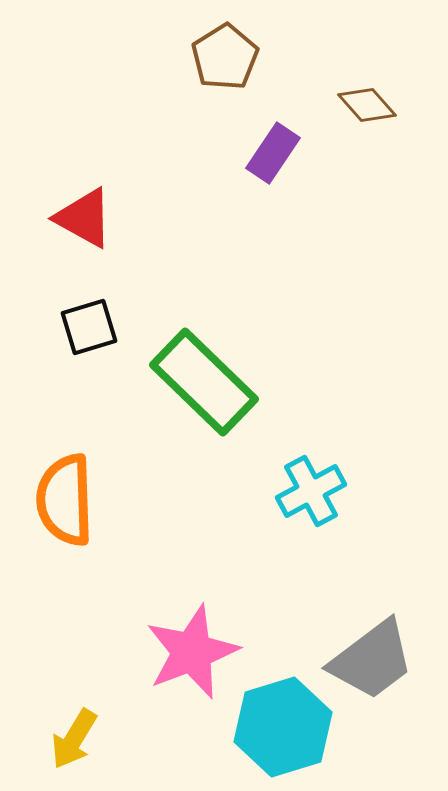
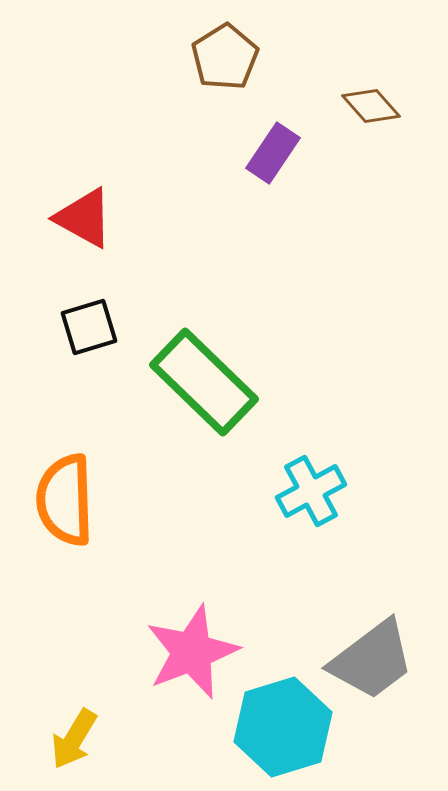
brown diamond: moved 4 px right, 1 px down
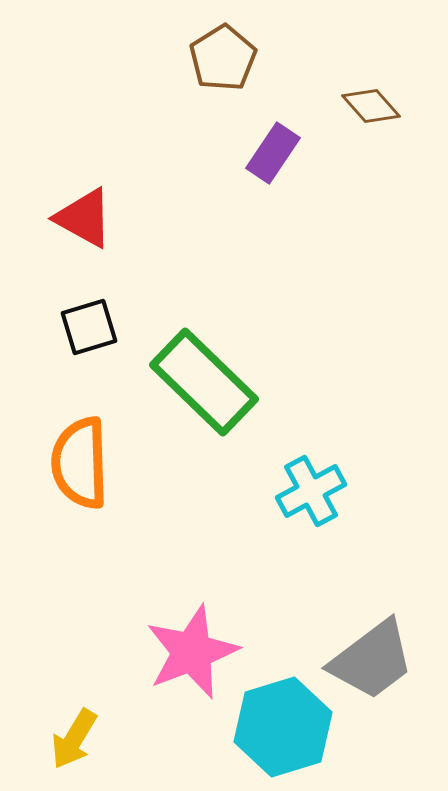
brown pentagon: moved 2 px left, 1 px down
orange semicircle: moved 15 px right, 37 px up
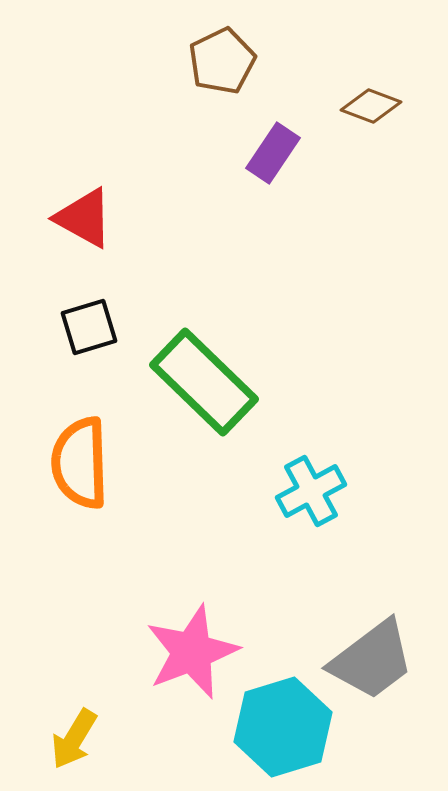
brown pentagon: moved 1 px left, 3 px down; rotated 6 degrees clockwise
brown diamond: rotated 28 degrees counterclockwise
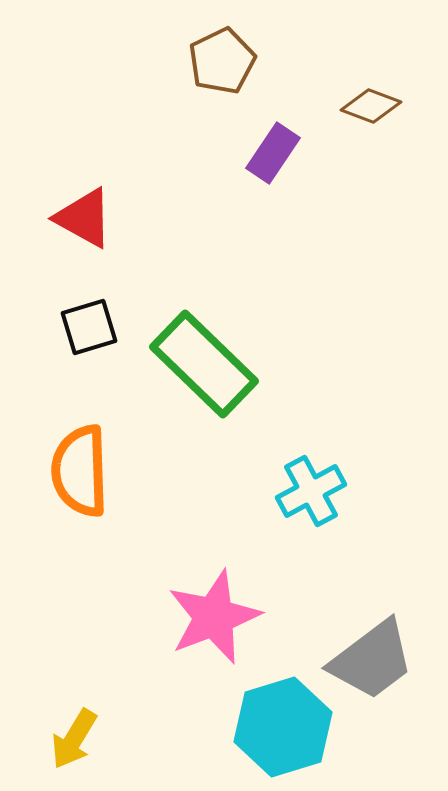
green rectangle: moved 18 px up
orange semicircle: moved 8 px down
pink star: moved 22 px right, 35 px up
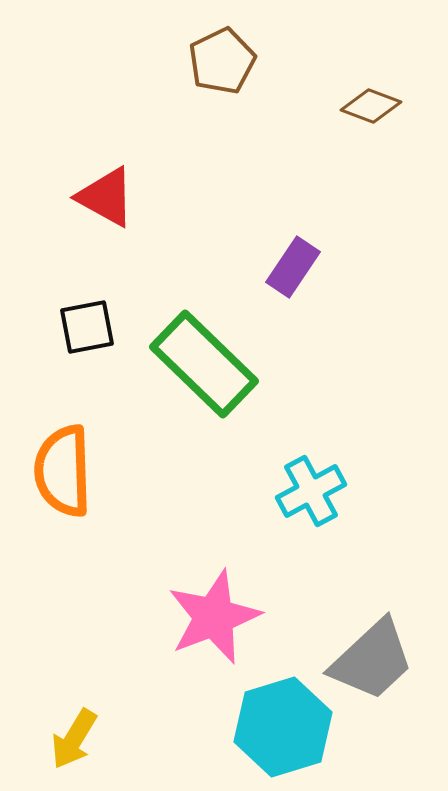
purple rectangle: moved 20 px right, 114 px down
red triangle: moved 22 px right, 21 px up
black square: moved 2 px left; rotated 6 degrees clockwise
orange semicircle: moved 17 px left
gray trapezoid: rotated 6 degrees counterclockwise
